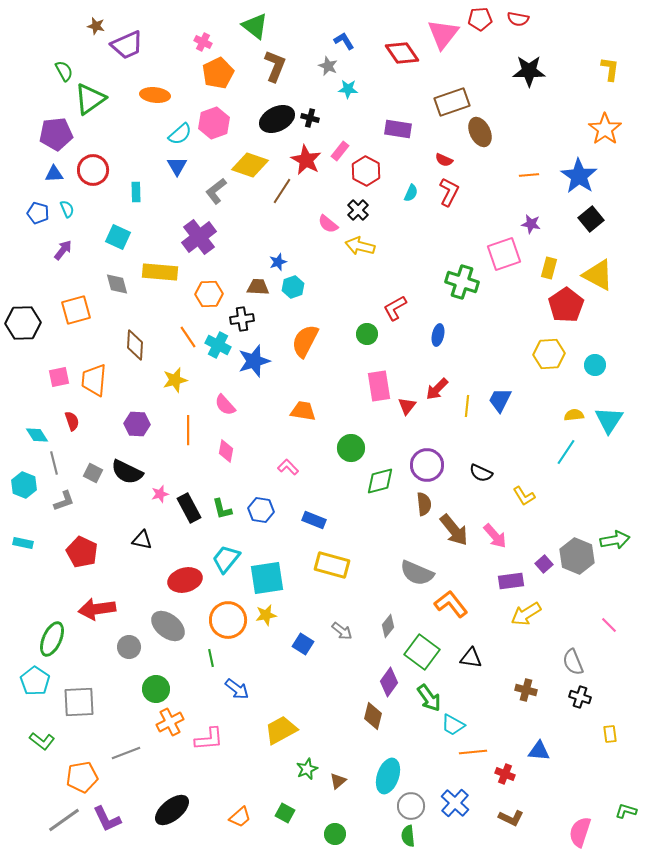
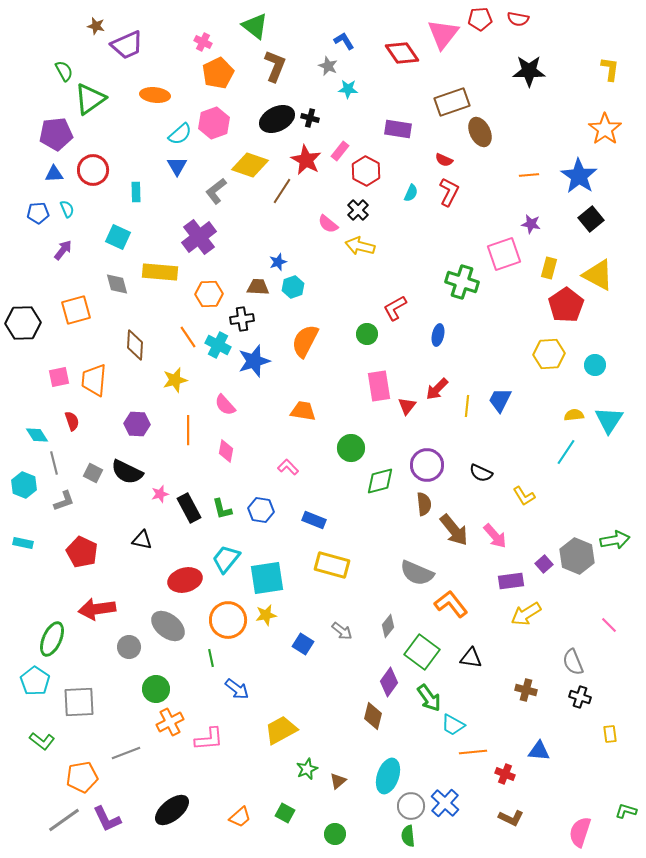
blue pentagon at (38, 213): rotated 20 degrees counterclockwise
blue cross at (455, 803): moved 10 px left
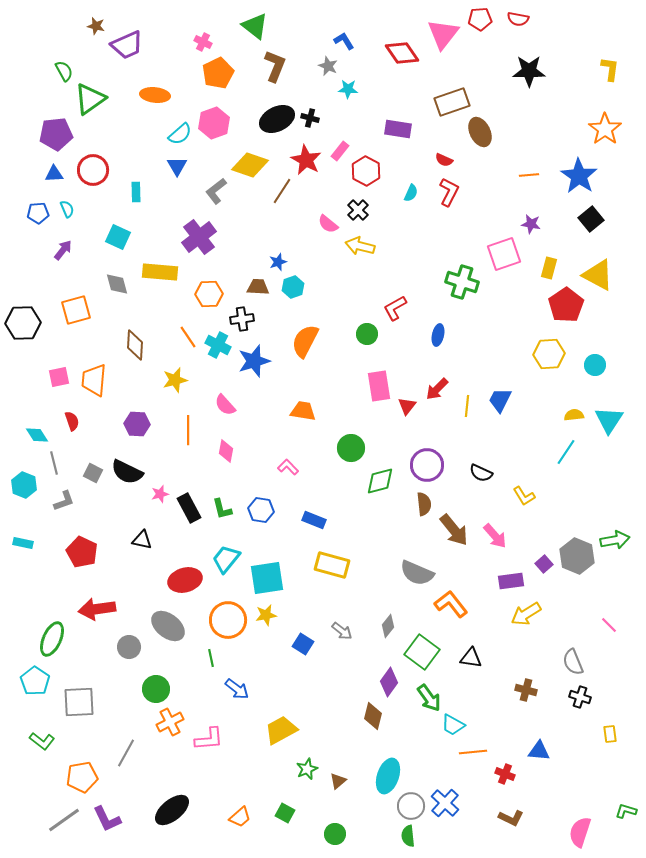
gray line at (126, 753): rotated 40 degrees counterclockwise
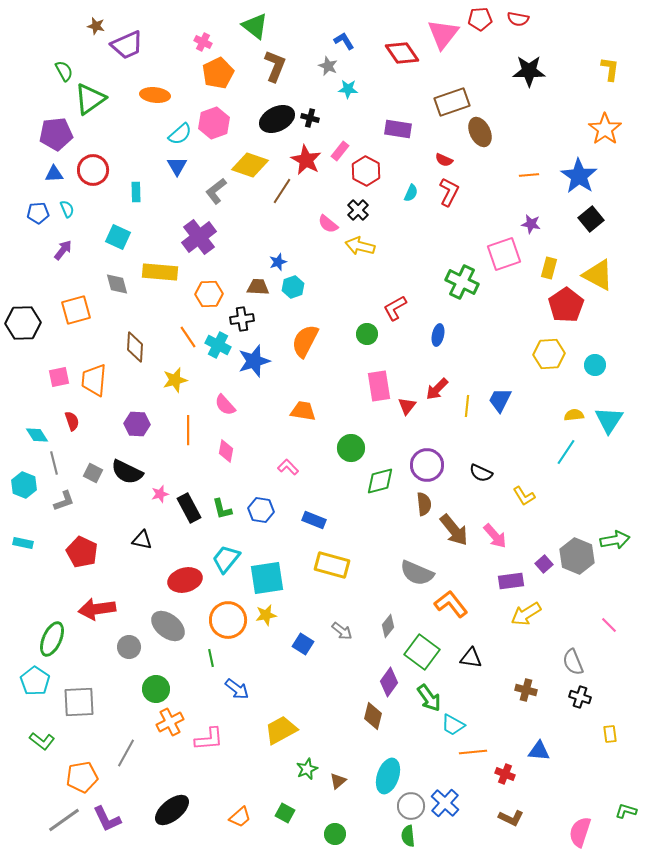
green cross at (462, 282): rotated 8 degrees clockwise
brown diamond at (135, 345): moved 2 px down
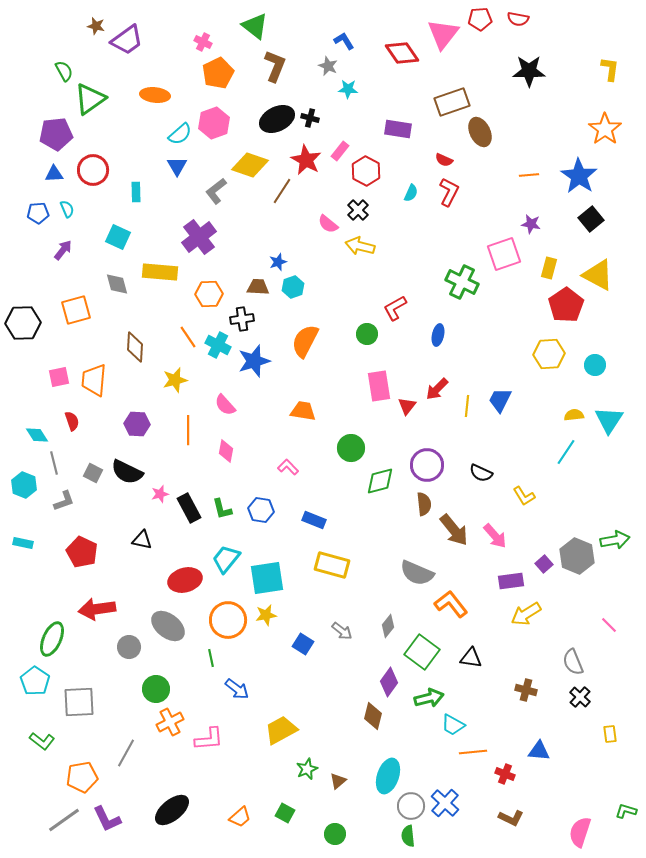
purple trapezoid at (127, 45): moved 5 px up; rotated 12 degrees counterclockwise
black cross at (580, 697): rotated 25 degrees clockwise
green arrow at (429, 698): rotated 68 degrees counterclockwise
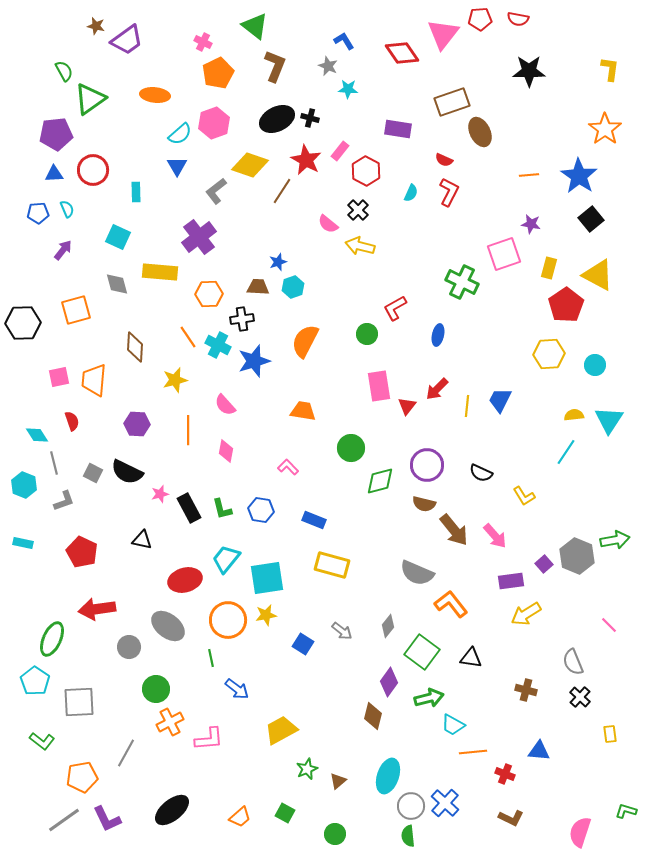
brown semicircle at (424, 504): rotated 110 degrees clockwise
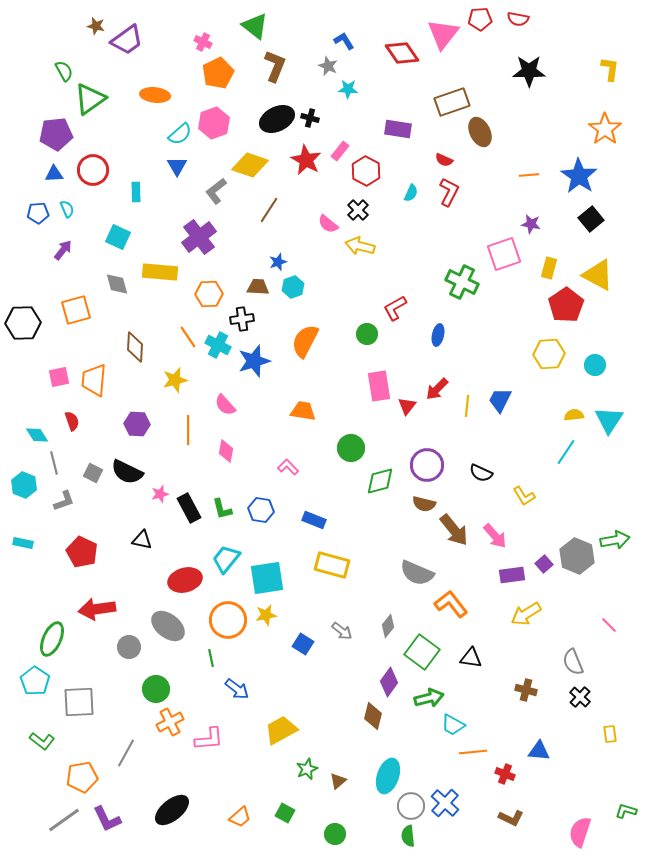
brown line at (282, 191): moved 13 px left, 19 px down
purple rectangle at (511, 581): moved 1 px right, 6 px up
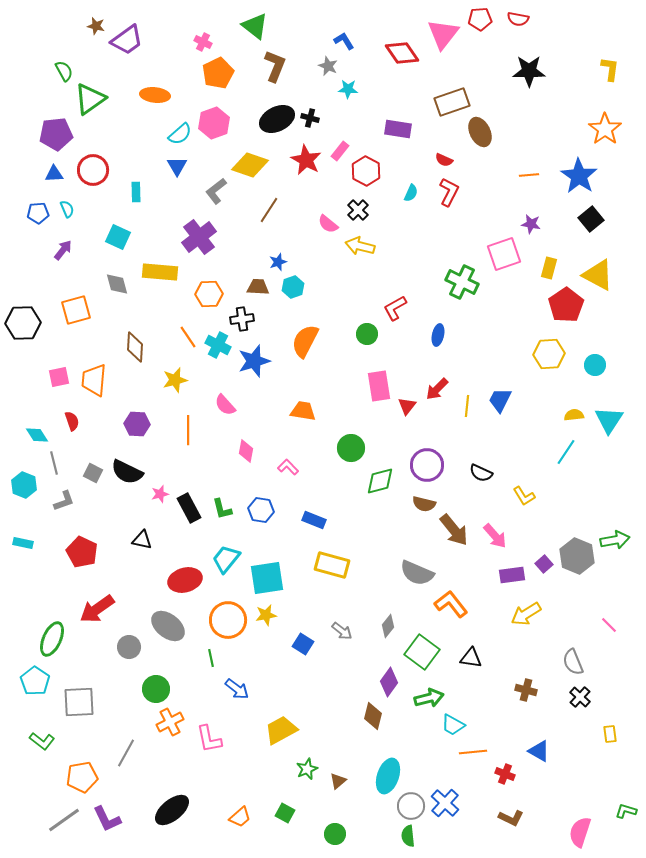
pink diamond at (226, 451): moved 20 px right
red arrow at (97, 609): rotated 27 degrees counterclockwise
pink L-shape at (209, 739): rotated 84 degrees clockwise
blue triangle at (539, 751): rotated 25 degrees clockwise
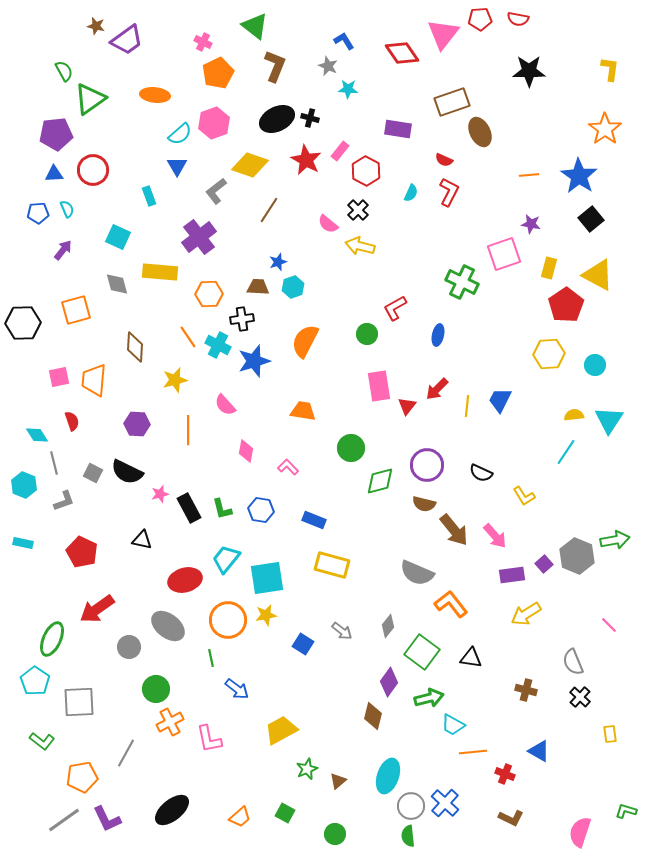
cyan rectangle at (136, 192): moved 13 px right, 4 px down; rotated 18 degrees counterclockwise
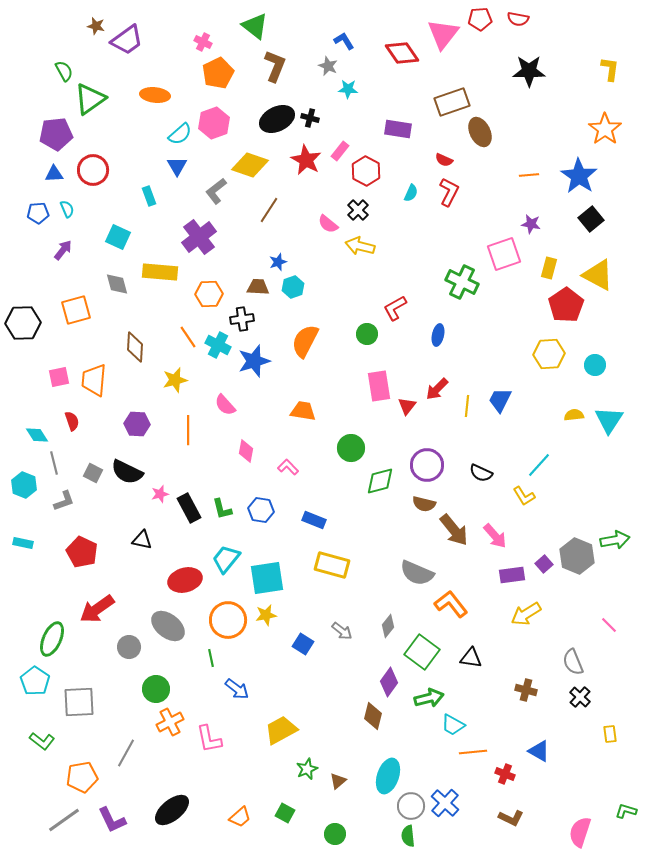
cyan line at (566, 452): moved 27 px left, 13 px down; rotated 8 degrees clockwise
purple L-shape at (107, 819): moved 5 px right, 1 px down
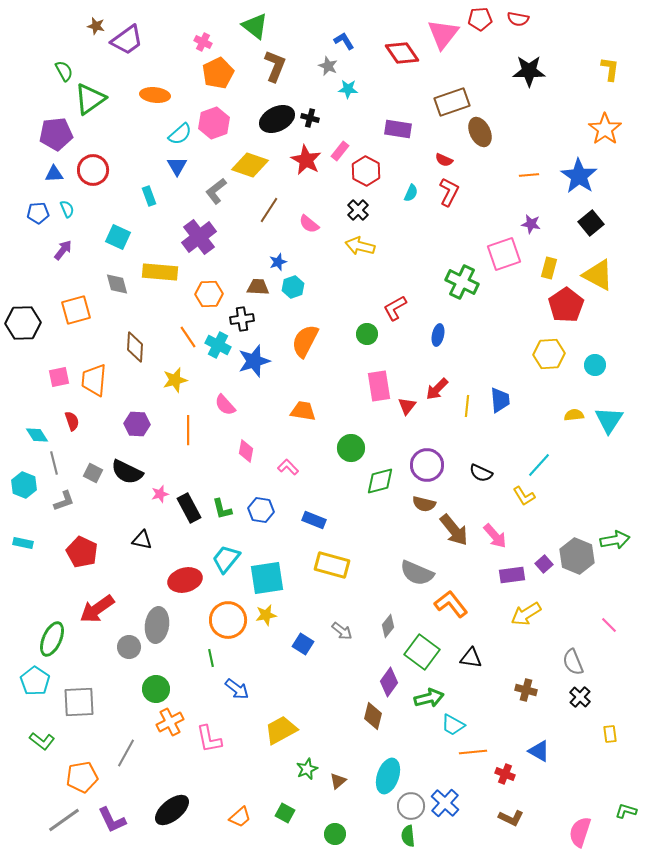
black square at (591, 219): moved 4 px down
pink semicircle at (328, 224): moved 19 px left
blue trapezoid at (500, 400): rotated 148 degrees clockwise
gray ellipse at (168, 626): moved 11 px left, 1 px up; rotated 60 degrees clockwise
